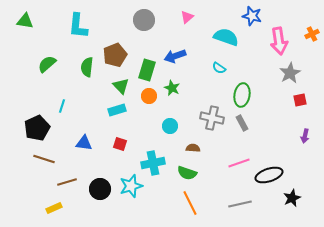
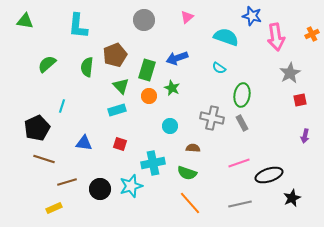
pink arrow at (279, 41): moved 3 px left, 4 px up
blue arrow at (175, 56): moved 2 px right, 2 px down
orange line at (190, 203): rotated 15 degrees counterclockwise
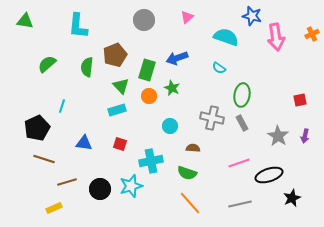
gray star at (290, 73): moved 12 px left, 63 px down; rotated 10 degrees counterclockwise
cyan cross at (153, 163): moved 2 px left, 2 px up
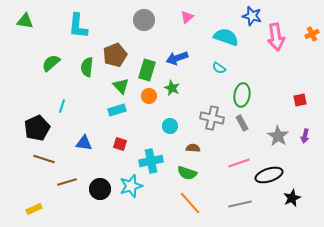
green semicircle at (47, 64): moved 4 px right, 1 px up
yellow rectangle at (54, 208): moved 20 px left, 1 px down
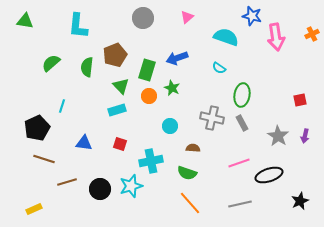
gray circle at (144, 20): moved 1 px left, 2 px up
black star at (292, 198): moved 8 px right, 3 px down
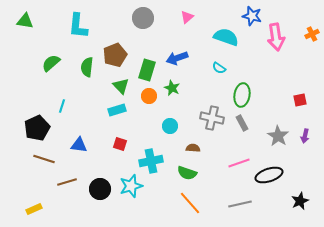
blue triangle at (84, 143): moved 5 px left, 2 px down
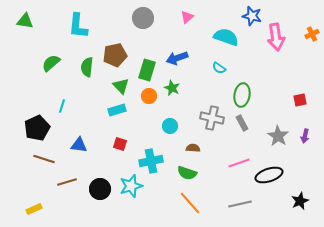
brown pentagon at (115, 55): rotated 10 degrees clockwise
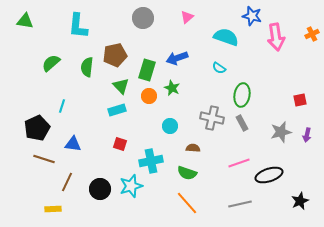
gray star at (278, 136): moved 3 px right, 4 px up; rotated 25 degrees clockwise
purple arrow at (305, 136): moved 2 px right, 1 px up
blue triangle at (79, 145): moved 6 px left, 1 px up
brown line at (67, 182): rotated 48 degrees counterclockwise
orange line at (190, 203): moved 3 px left
yellow rectangle at (34, 209): moved 19 px right; rotated 21 degrees clockwise
